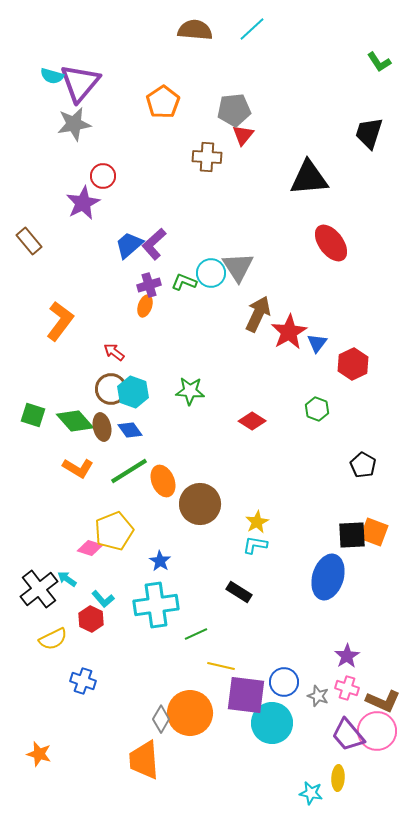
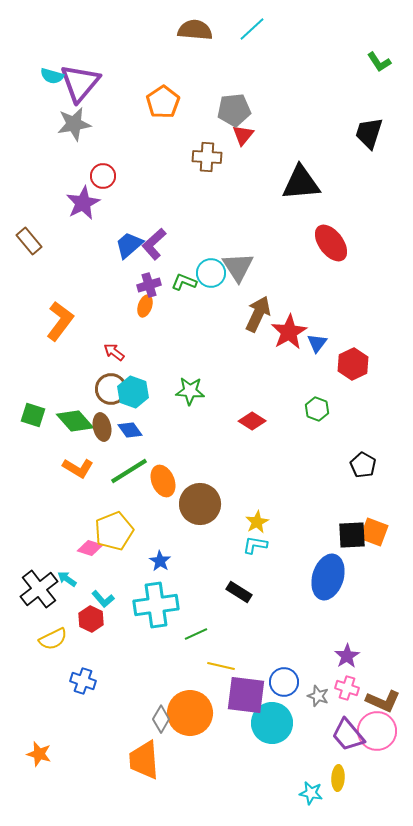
black triangle at (309, 178): moved 8 px left, 5 px down
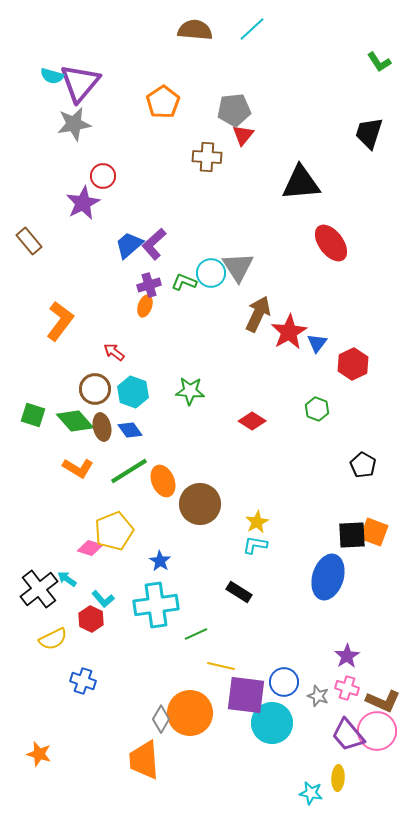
brown circle at (111, 389): moved 16 px left
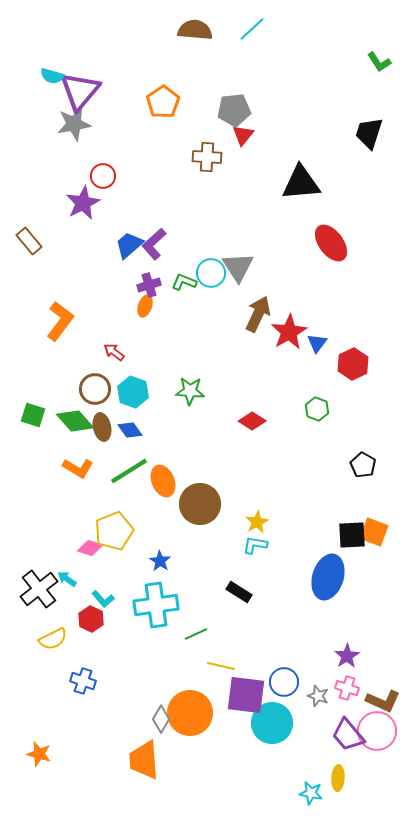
purple triangle at (80, 83): moved 8 px down
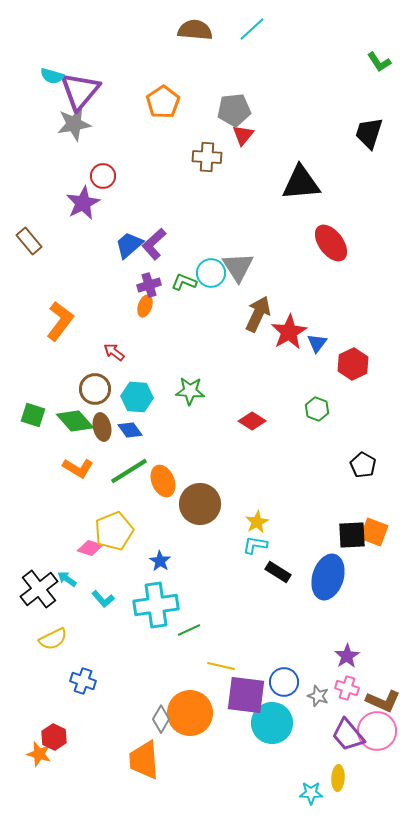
cyan hexagon at (133, 392): moved 4 px right, 5 px down; rotated 16 degrees counterclockwise
black rectangle at (239, 592): moved 39 px right, 20 px up
red hexagon at (91, 619): moved 37 px left, 118 px down
green line at (196, 634): moved 7 px left, 4 px up
cyan star at (311, 793): rotated 10 degrees counterclockwise
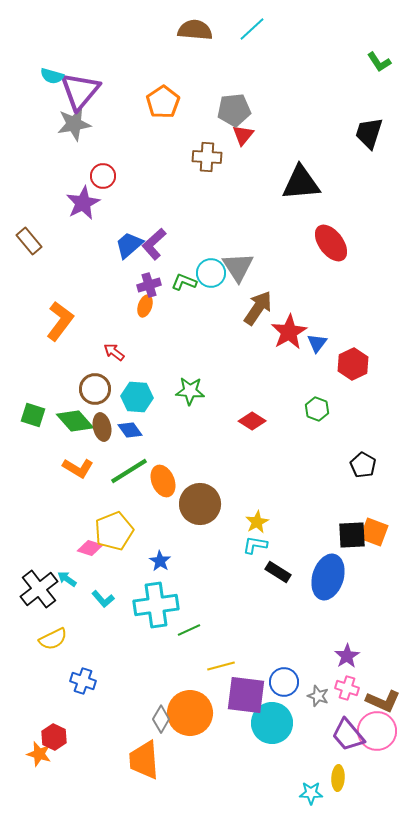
brown arrow at (258, 314): moved 6 px up; rotated 9 degrees clockwise
yellow line at (221, 666): rotated 28 degrees counterclockwise
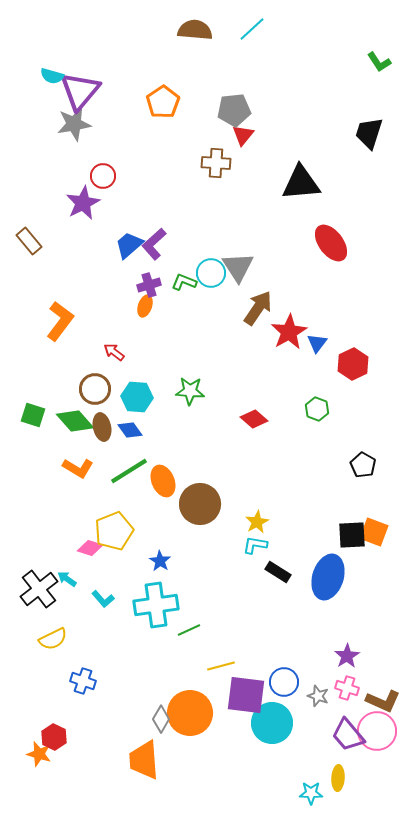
brown cross at (207, 157): moved 9 px right, 6 px down
red diamond at (252, 421): moved 2 px right, 2 px up; rotated 8 degrees clockwise
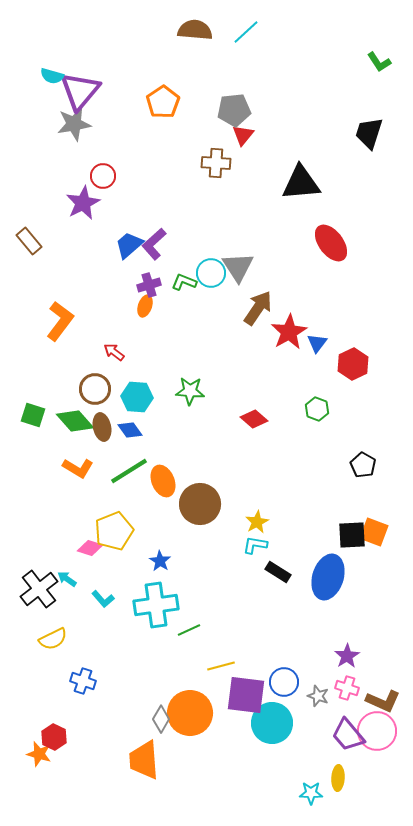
cyan line at (252, 29): moved 6 px left, 3 px down
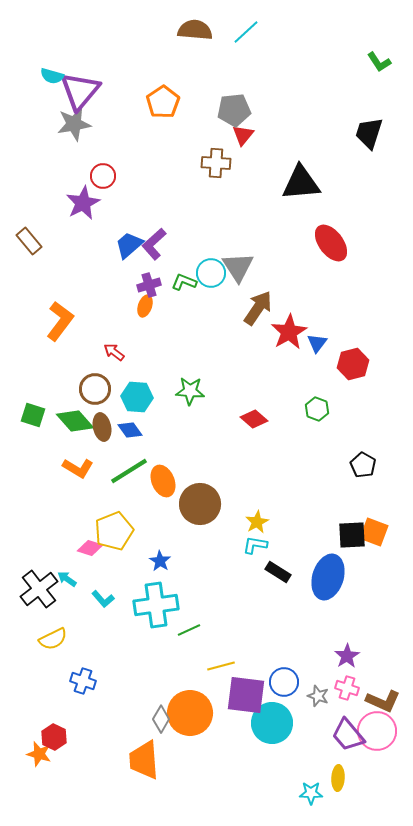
red hexagon at (353, 364): rotated 12 degrees clockwise
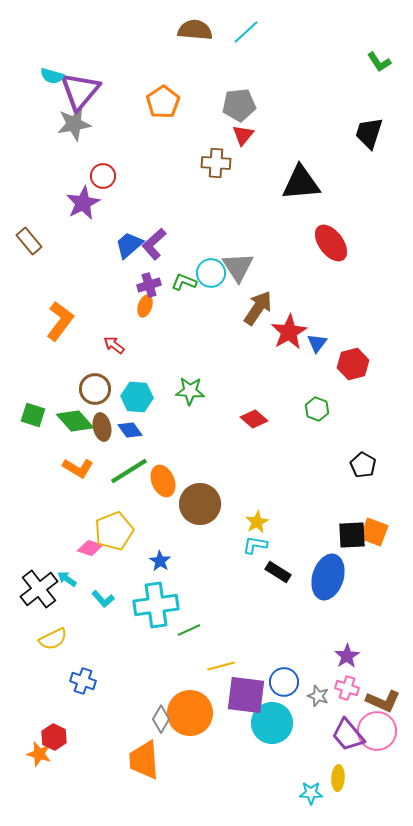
gray pentagon at (234, 110): moved 5 px right, 5 px up
red arrow at (114, 352): moved 7 px up
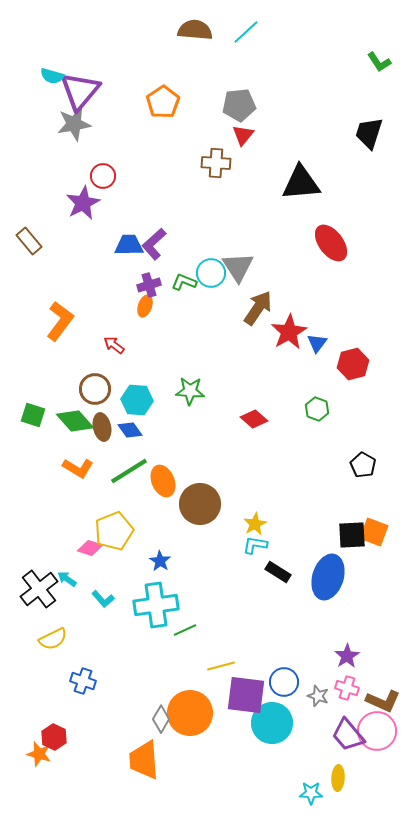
blue trapezoid at (129, 245): rotated 40 degrees clockwise
cyan hexagon at (137, 397): moved 3 px down
yellow star at (257, 522): moved 2 px left, 2 px down
green line at (189, 630): moved 4 px left
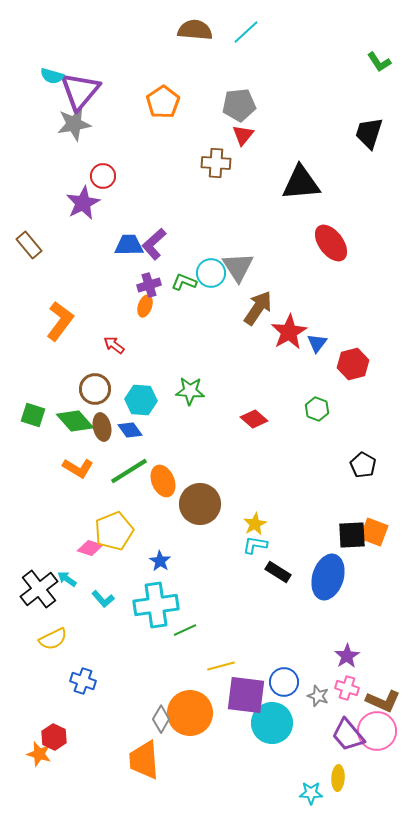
brown rectangle at (29, 241): moved 4 px down
cyan hexagon at (137, 400): moved 4 px right
